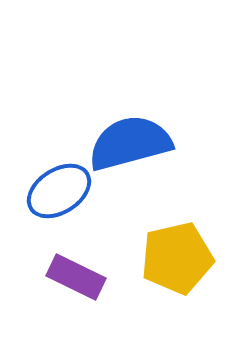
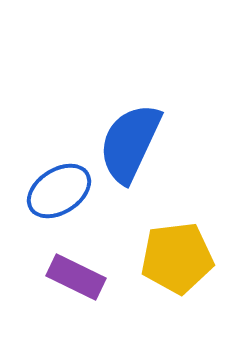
blue semicircle: rotated 50 degrees counterclockwise
yellow pentagon: rotated 6 degrees clockwise
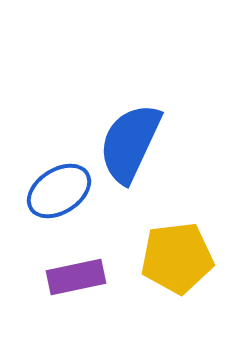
purple rectangle: rotated 38 degrees counterclockwise
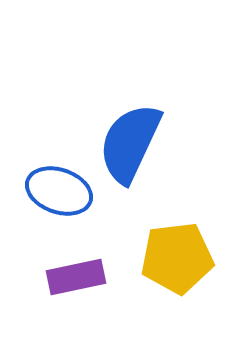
blue ellipse: rotated 52 degrees clockwise
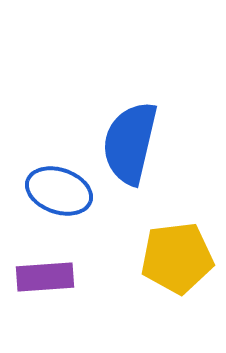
blue semicircle: rotated 12 degrees counterclockwise
purple rectangle: moved 31 px left; rotated 8 degrees clockwise
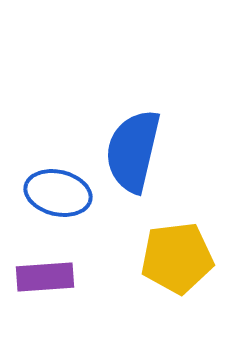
blue semicircle: moved 3 px right, 8 px down
blue ellipse: moved 1 px left, 2 px down; rotated 6 degrees counterclockwise
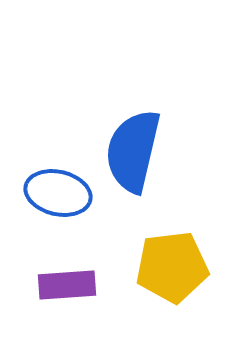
yellow pentagon: moved 5 px left, 9 px down
purple rectangle: moved 22 px right, 8 px down
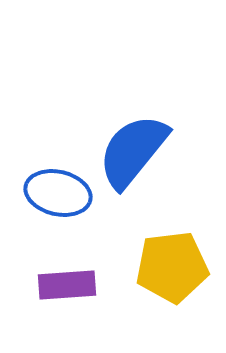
blue semicircle: rotated 26 degrees clockwise
